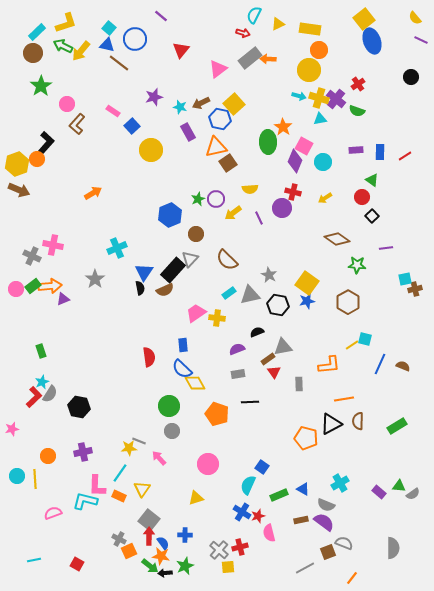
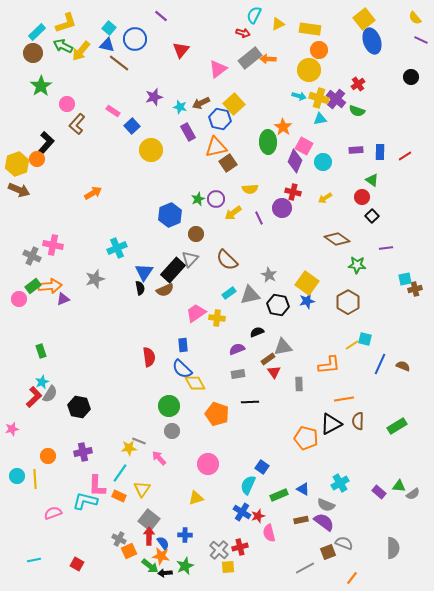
gray star at (95, 279): rotated 18 degrees clockwise
pink circle at (16, 289): moved 3 px right, 10 px down
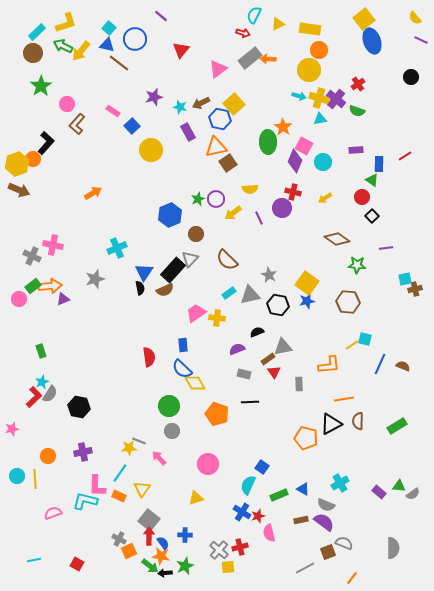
blue rectangle at (380, 152): moved 1 px left, 12 px down
orange circle at (37, 159): moved 4 px left
brown hexagon at (348, 302): rotated 25 degrees counterclockwise
gray rectangle at (238, 374): moved 6 px right; rotated 24 degrees clockwise
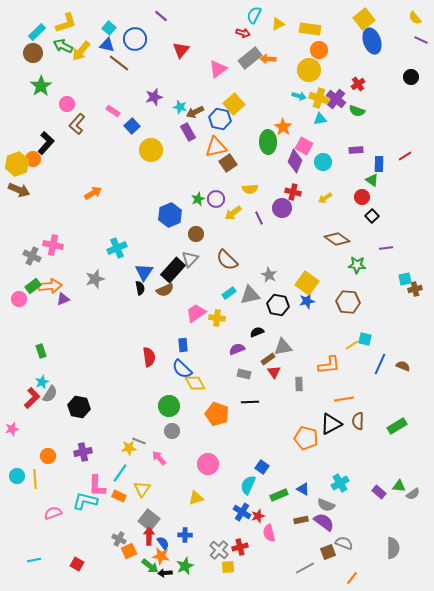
brown arrow at (201, 103): moved 6 px left, 9 px down
red L-shape at (34, 397): moved 2 px left, 1 px down
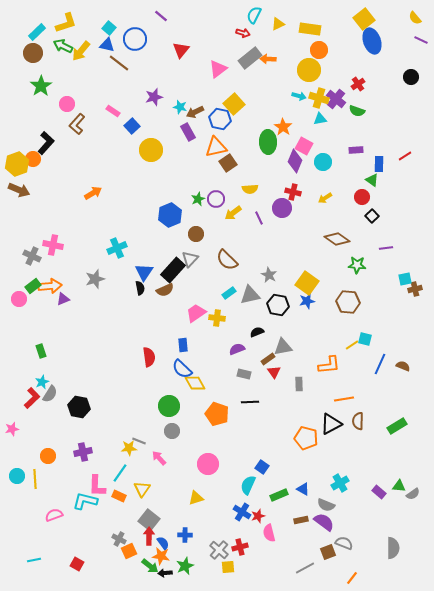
pink semicircle at (53, 513): moved 1 px right, 2 px down
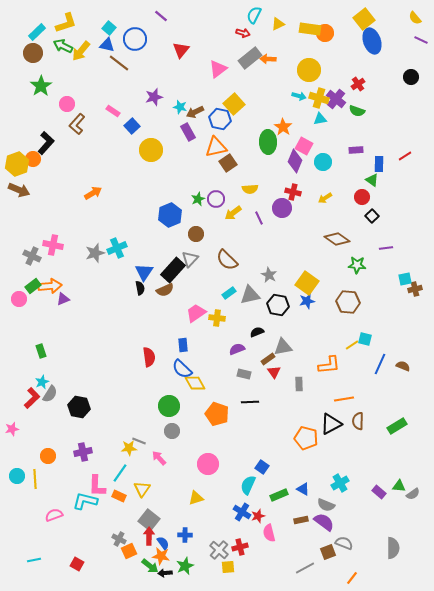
orange circle at (319, 50): moved 6 px right, 17 px up
gray star at (95, 279): moved 26 px up
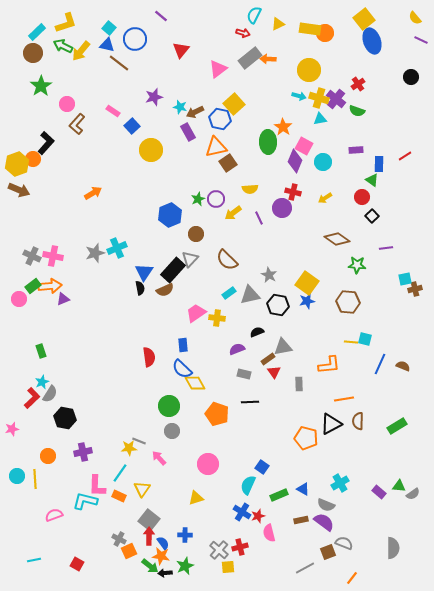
pink cross at (53, 245): moved 11 px down
yellow line at (352, 345): moved 1 px left, 3 px up; rotated 40 degrees clockwise
black hexagon at (79, 407): moved 14 px left, 11 px down
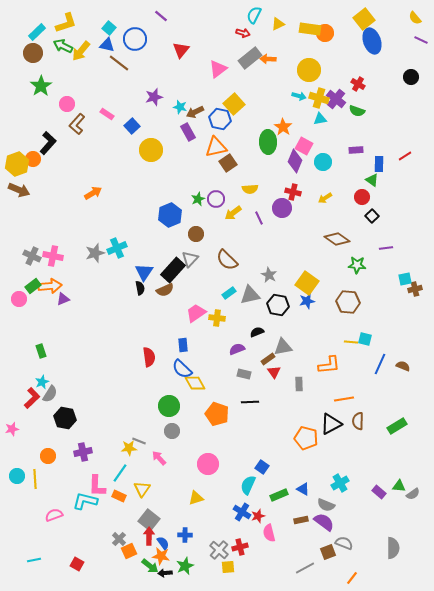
red cross at (358, 84): rotated 24 degrees counterclockwise
pink rectangle at (113, 111): moved 6 px left, 3 px down
black L-shape at (46, 143): moved 2 px right
gray cross at (119, 539): rotated 16 degrees clockwise
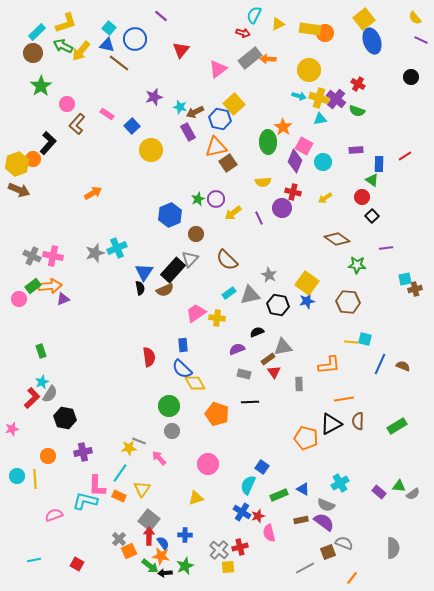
yellow semicircle at (250, 189): moved 13 px right, 7 px up
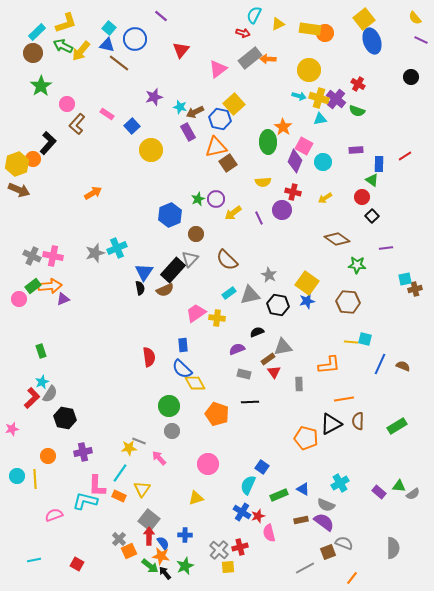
purple circle at (282, 208): moved 2 px down
black arrow at (165, 573): rotated 56 degrees clockwise
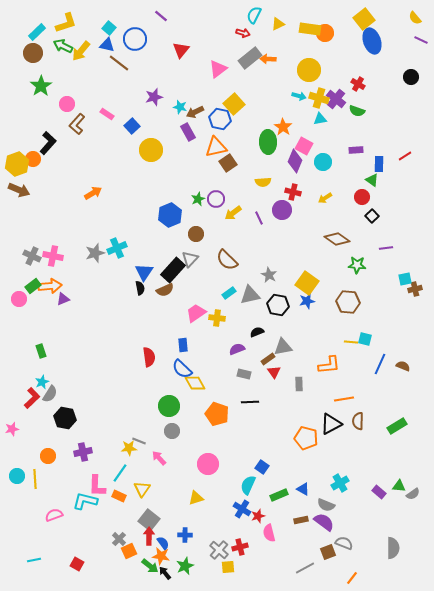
blue cross at (242, 512): moved 3 px up
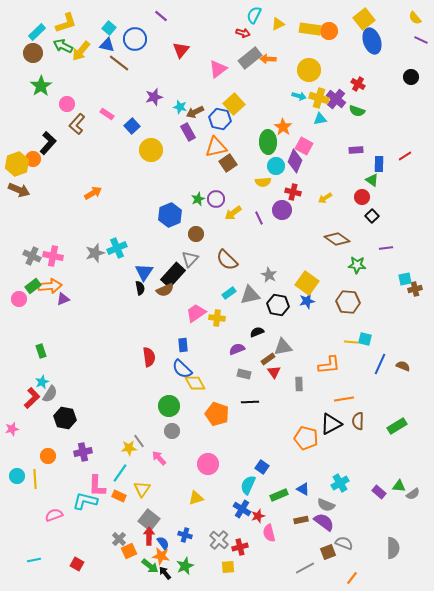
orange circle at (325, 33): moved 4 px right, 2 px up
cyan circle at (323, 162): moved 47 px left, 4 px down
black rectangle at (173, 270): moved 5 px down
gray line at (139, 441): rotated 32 degrees clockwise
blue cross at (185, 535): rotated 16 degrees clockwise
gray cross at (219, 550): moved 10 px up
